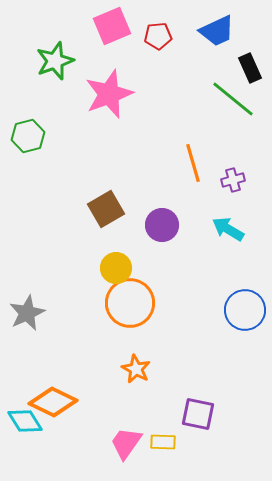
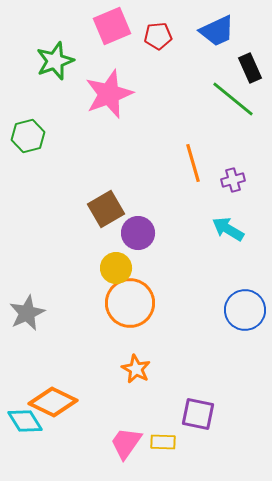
purple circle: moved 24 px left, 8 px down
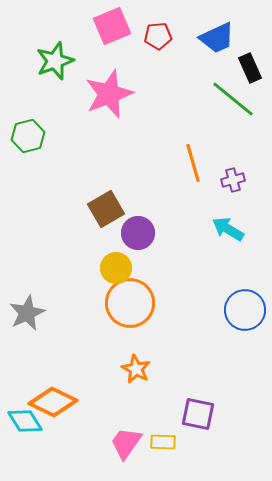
blue trapezoid: moved 7 px down
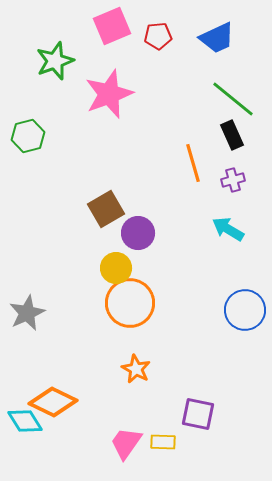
black rectangle: moved 18 px left, 67 px down
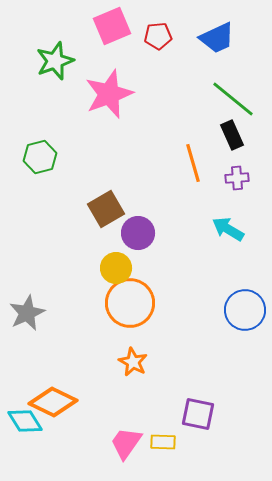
green hexagon: moved 12 px right, 21 px down
purple cross: moved 4 px right, 2 px up; rotated 10 degrees clockwise
orange star: moved 3 px left, 7 px up
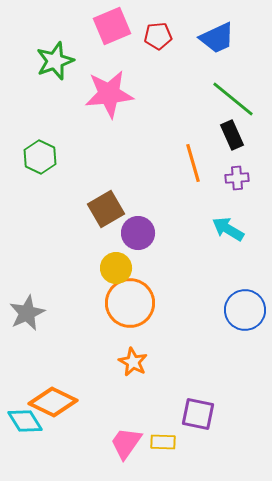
pink star: rotated 15 degrees clockwise
green hexagon: rotated 20 degrees counterclockwise
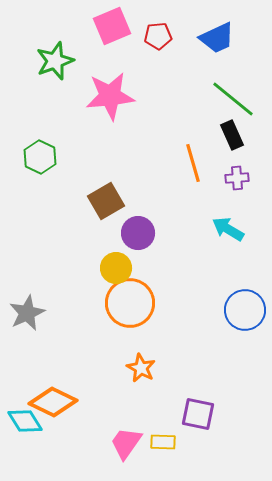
pink star: moved 1 px right, 2 px down
brown square: moved 8 px up
orange star: moved 8 px right, 6 px down
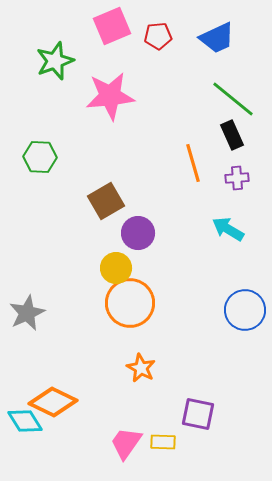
green hexagon: rotated 24 degrees counterclockwise
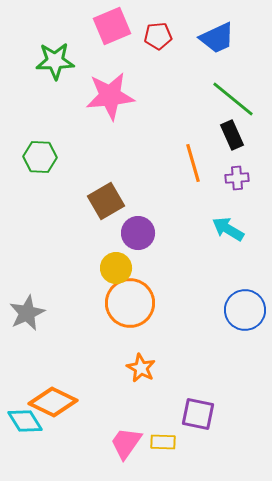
green star: rotated 18 degrees clockwise
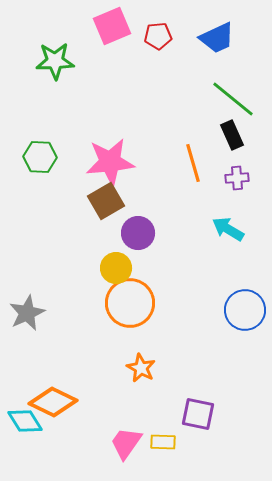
pink star: moved 66 px down
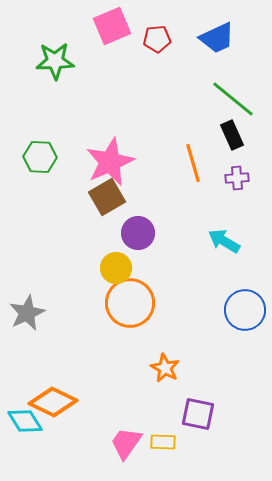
red pentagon: moved 1 px left, 3 px down
pink star: rotated 18 degrees counterclockwise
brown square: moved 1 px right, 4 px up
cyan arrow: moved 4 px left, 12 px down
orange star: moved 24 px right
